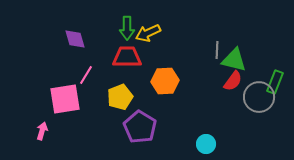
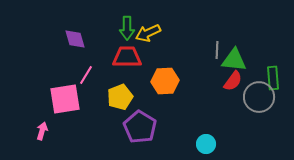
green triangle: rotated 8 degrees counterclockwise
green rectangle: moved 2 px left, 4 px up; rotated 25 degrees counterclockwise
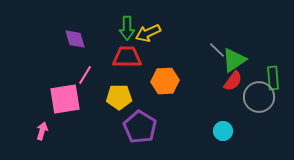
gray line: rotated 48 degrees counterclockwise
green triangle: rotated 40 degrees counterclockwise
pink line: moved 1 px left
yellow pentagon: moved 1 px left; rotated 20 degrees clockwise
cyan circle: moved 17 px right, 13 px up
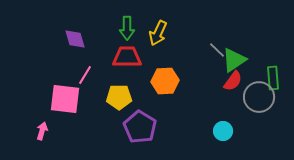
yellow arrow: moved 10 px right; rotated 40 degrees counterclockwise
pink square: rotated 16 degrees clockwise
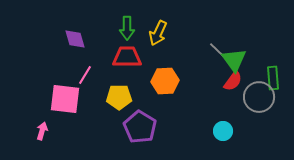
green triangle: rotated 32 degrees counterclockwise
